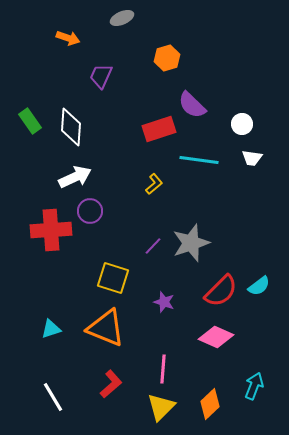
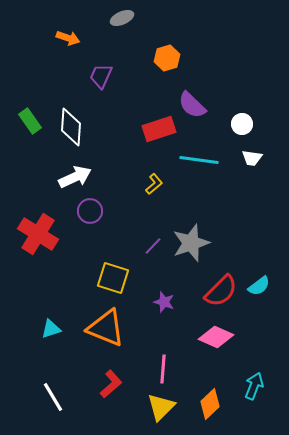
red cross: moved 13 px left, 4 px down; rotated 36 degrees clockwise
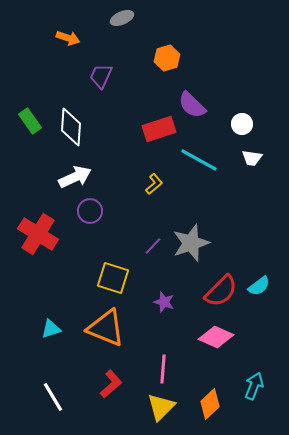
cyan line: rotated 21 degrees clockwise
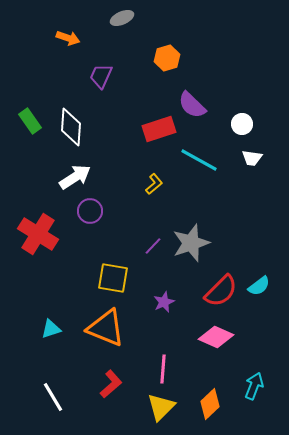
white arrow: rotated 8 degrees counterclockwise
yellow square: rotated 8 degrees counterclockwise
purple star: rotated 30 degrees clockwise
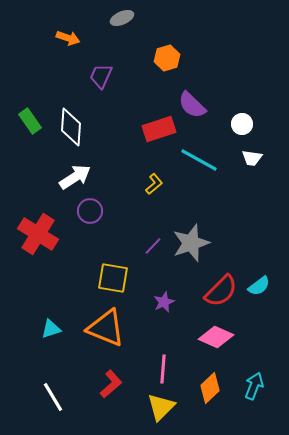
orange diamond: moved 16 px up
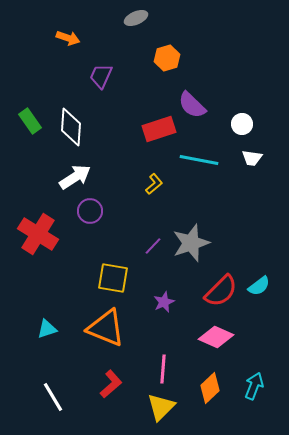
gray ellipse: moved 14 px right
cyan line: rotated 18 degrees counterclockwise
cyan triangle: moved 4 px left
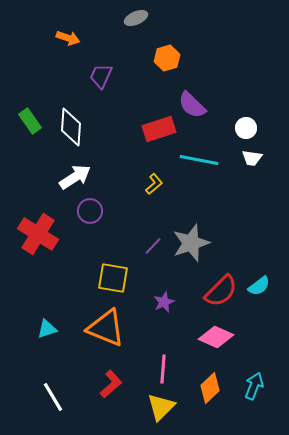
white circle: moved 4 px right, 4 px down
